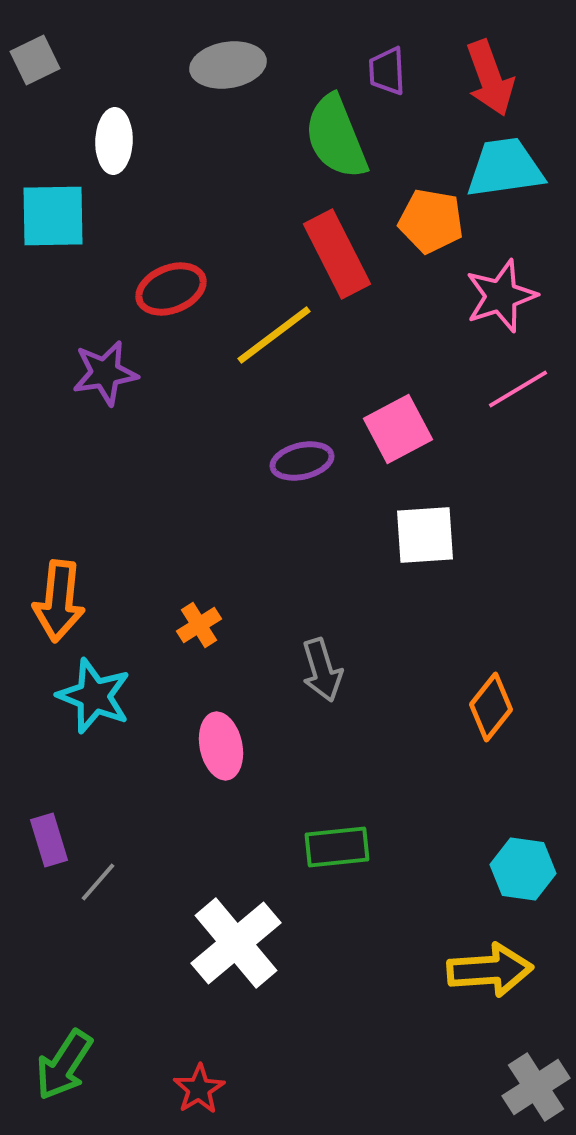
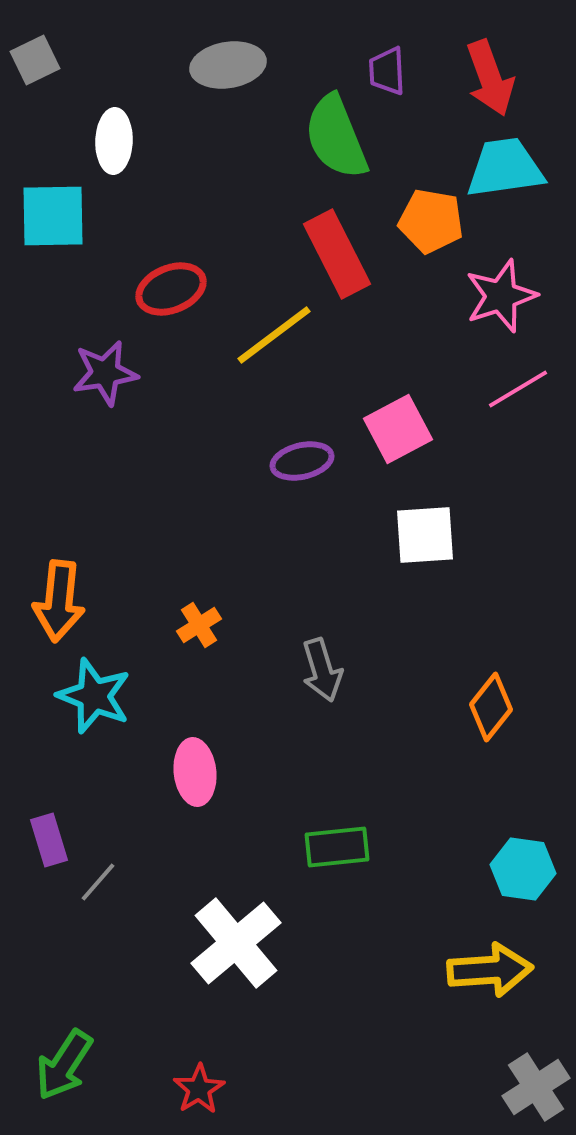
pink ellipse: moved 26 px left, 26 px down; rotated 6 degrees clockwise
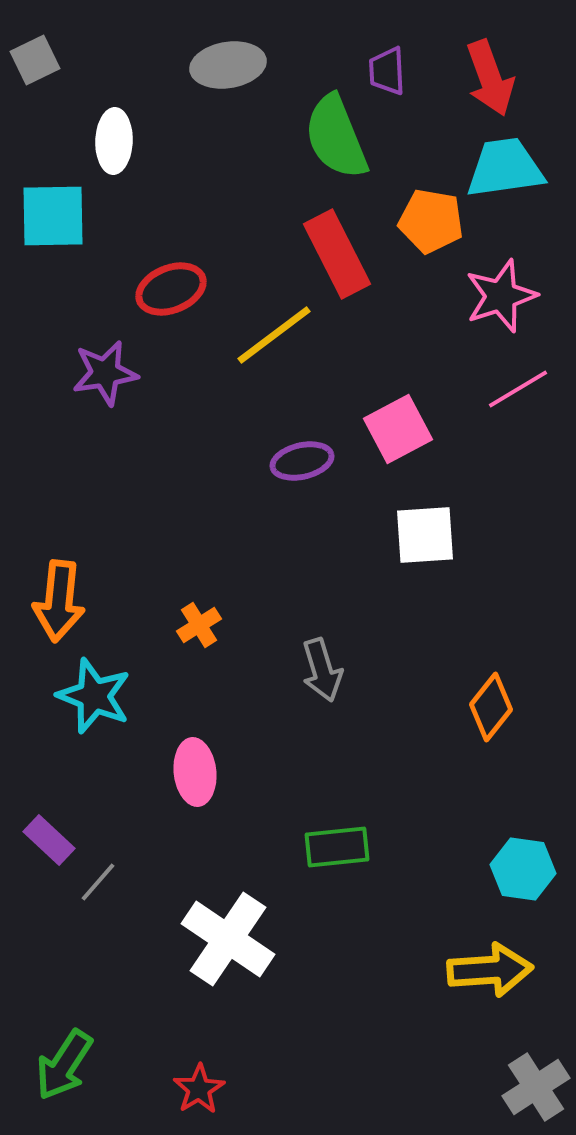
purple rectangle: rotated 30 degrees counterclockwise
white cross: moved 8 px left, 4 px up; rotated 16 degrees counterclockwise
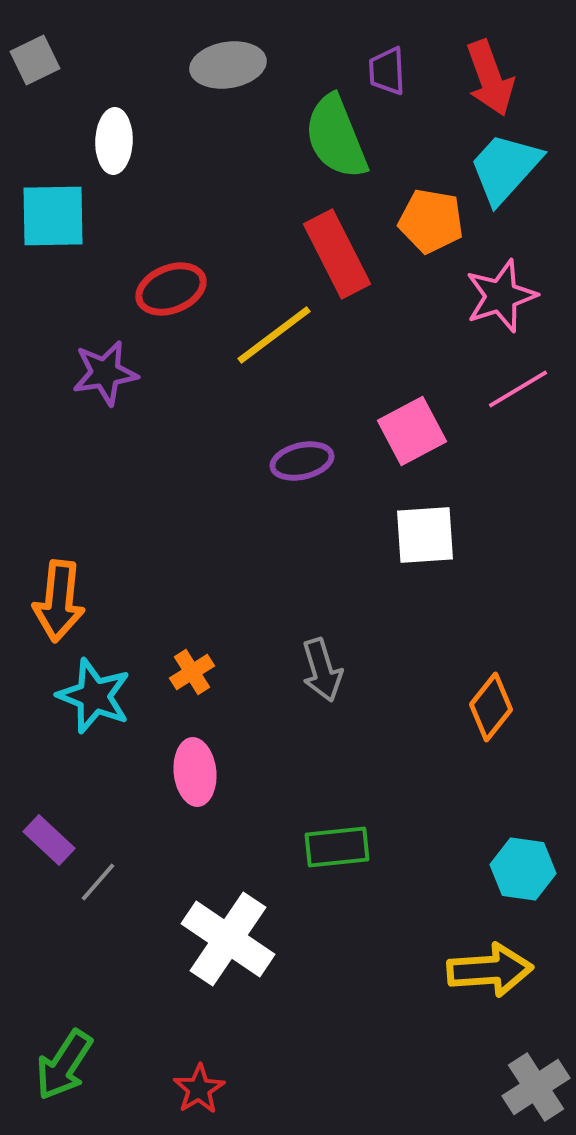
cyan trapezoid: rotated 40 degrees counterclockwise
pink square: moved 14 px right, 2 px down
orange cross: moved 7 px left, 47 px down
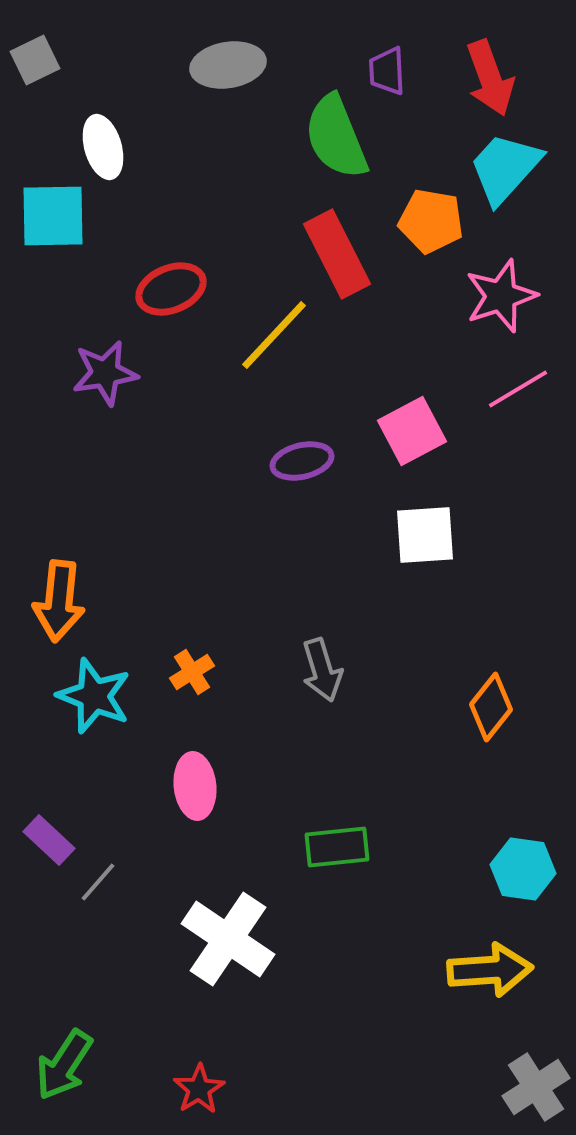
white ellipse: moved 11 px left, 6 px down; rotated 18 degrees counterclockwise
yellow line: rotated 10 degrees counterclockwise
pink ellipse: moved 14 px down
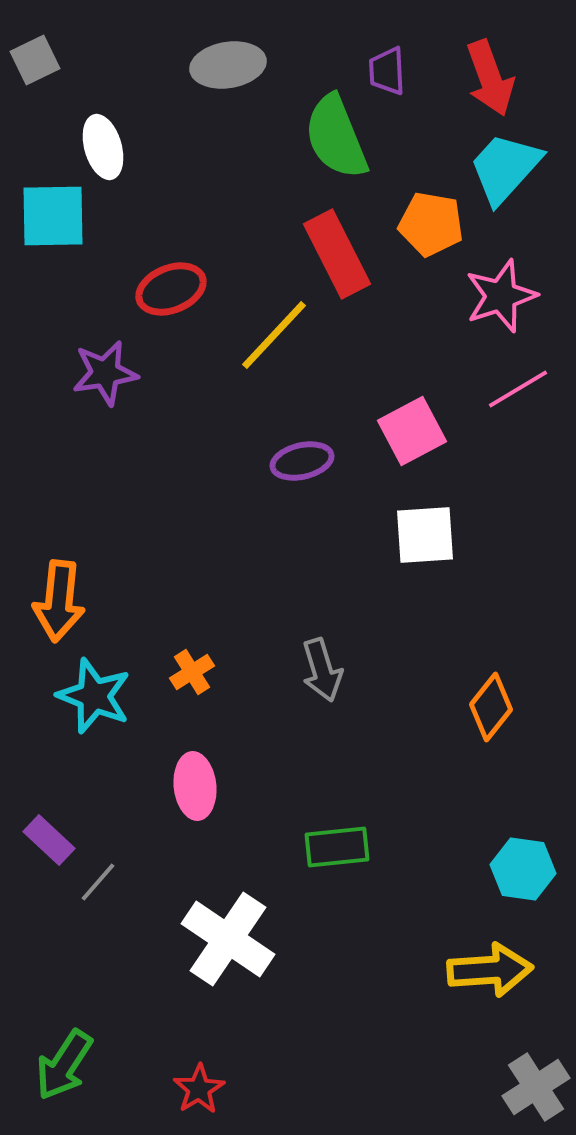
orange pentagon: moved 3 px down
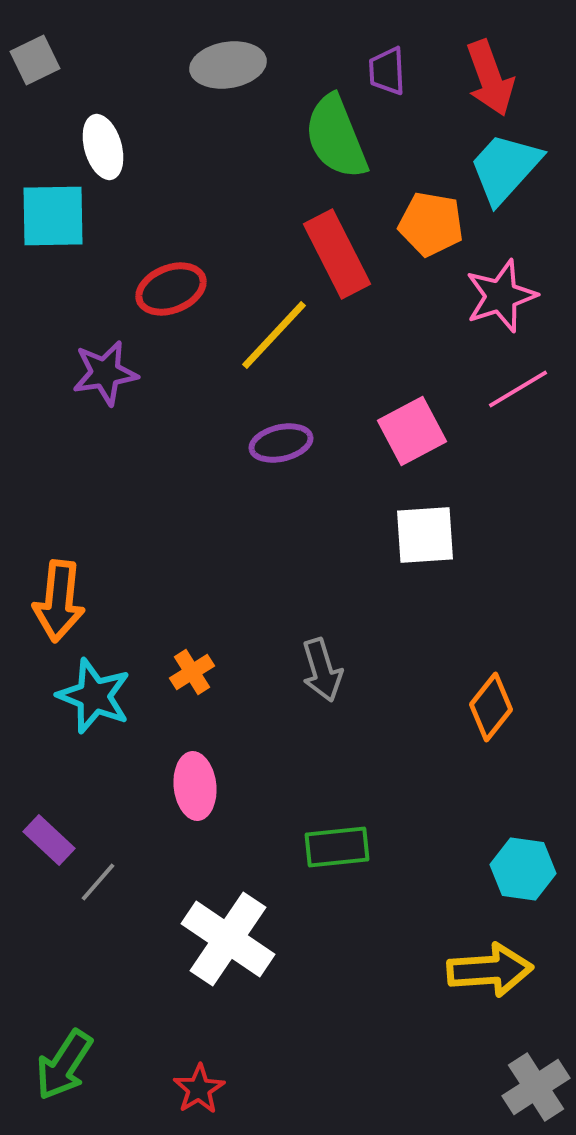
purple ellipse: moved 21 px left, 18 px up
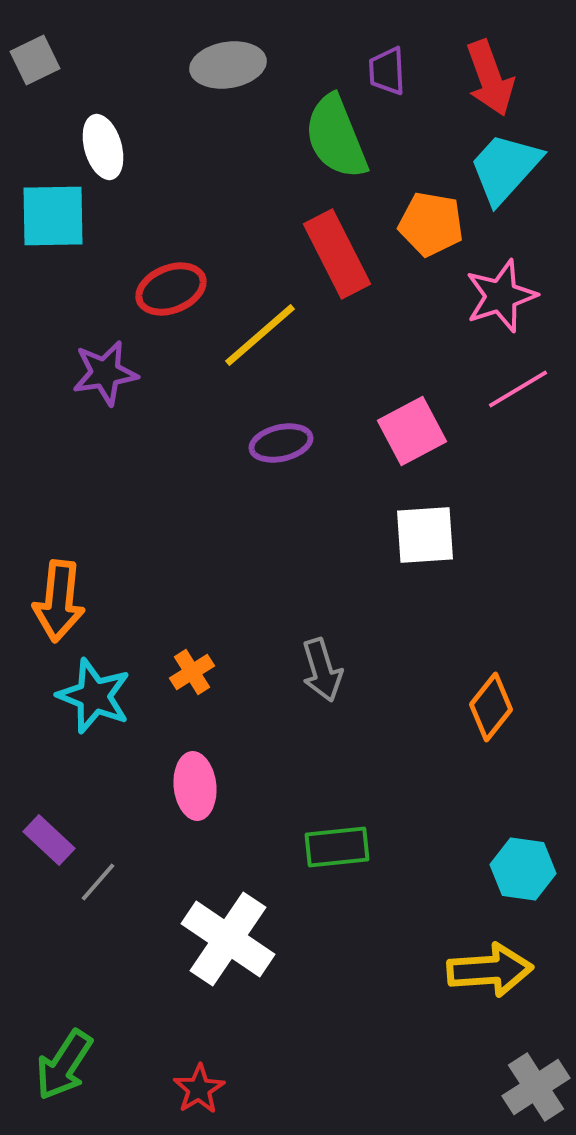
yellow line: moved 14 px left; rotated 6 degrees clockwise
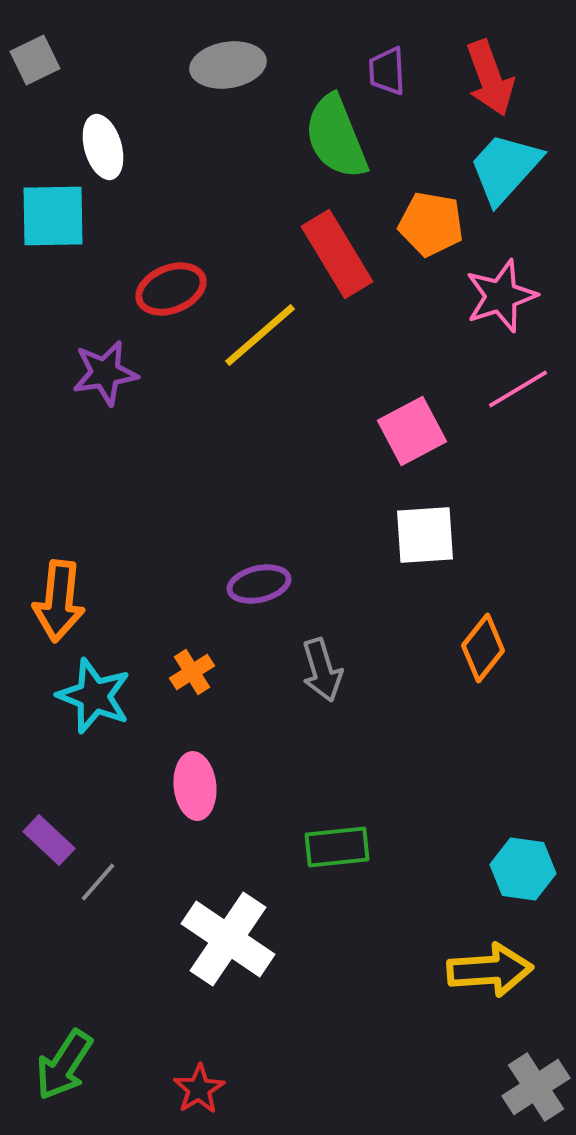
red rectangle: rotated 4 degrees counterclockwise
purple ellipse: moved 22 px left, 141 px down
orange diamond: moved 8 px left, 59 px up
